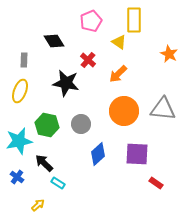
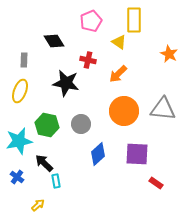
red cross: rotated 28 degrees counterclockwise
cyan rectangle: moved 2 px left, 2 px up; rotated 48 degrees clockwise
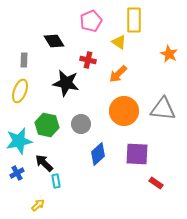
blue cross: moved 4 px up; rotated 24 degrees clockwise
